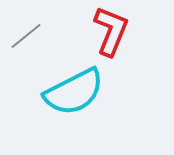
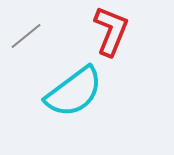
cyan semicircle: rotated 10 degrees counterclockwise
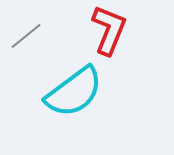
red L-shape: moved 2 px left, 1 px up
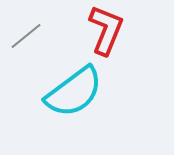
red L-shape: moved 3 px left
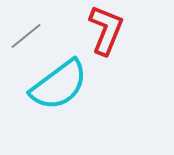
cyan semicircle: moved 15 px left, 7 px up
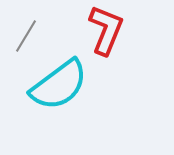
gray line: rotated 20 degrees counterclockwise
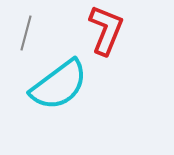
gray line: moved 3 px up; rotated 16 degrees counterclockwise
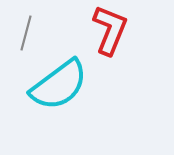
red L-shape: moved 4 px right
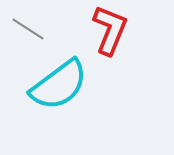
gray line: moved 2 px right, 4 px up; rotated 72 degrees counterclockwise
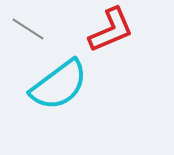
red L-shape: moved 1 px right; rotated 45 degrees clockwise
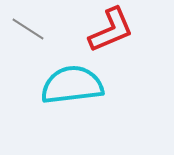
cyan semicircle: moved 13 px right; rotated 150 degrees counterclockwise
